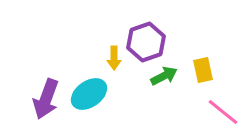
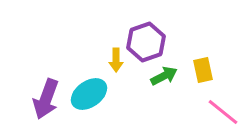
yellow arrow: moved 2 px right, 2 px down
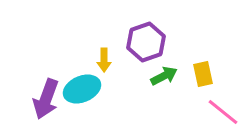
yellow arrow: moved 12 px left
yellow rectangle: moved 4 px down
cyan ellipse: moved 7 px left, 5 px up; rotated 12 degrees clockwise
